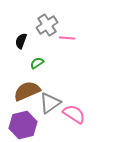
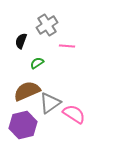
pink line: moved 8 px down
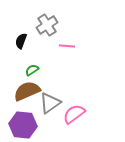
green semicircle: moved 5 px left, 7 px down
pink semicircle: rotated 70 degrees counterclockwise
purple hexagon: rotated 20 degrees clockwise
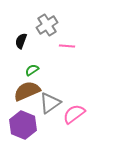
purple hexagon: rotated 16 degrees clockwise
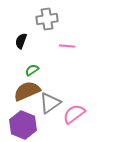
gray cross: moved 6 px up; rotated 25 degrees clockwise
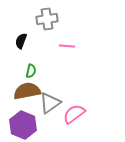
green semicircle: moved 1 px left, 1 px down; rotated 136 degrees clockwise
brown semicircle: rotated 12 degrees clockwise
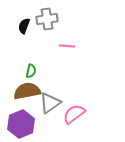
black semicircle: moved 3 px right, 15 px up
purple hexagon: moved 2 px left, 1 px up; rotated 16 degrees clockwise
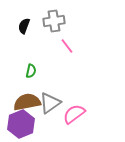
gray cross: moved 7 px right, 2 px down
pink line: rotated 49 degrees clockwise
brown semicircle: moved 11 px down
